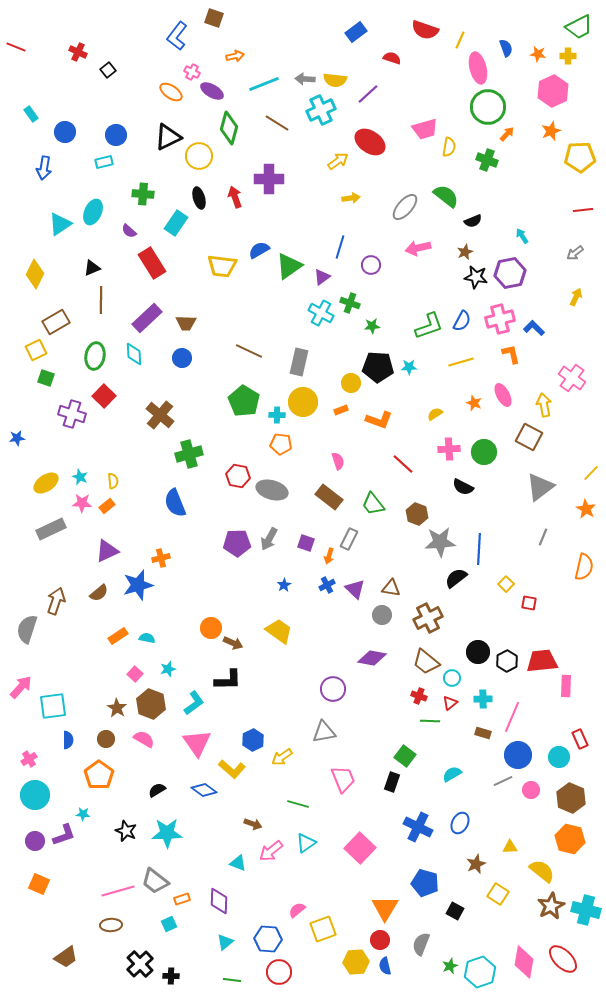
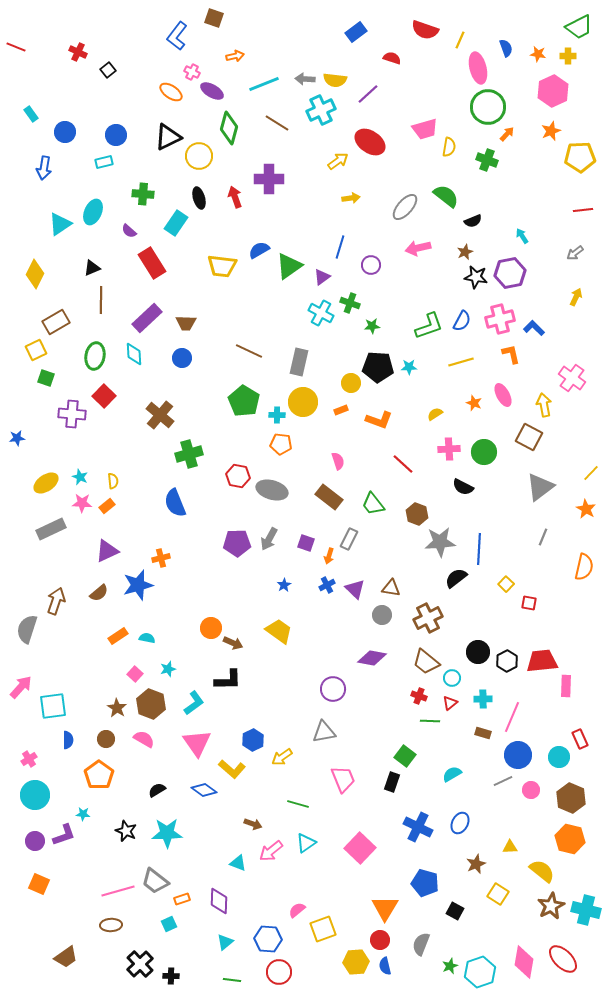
purple cross at (72, 414): rotated 12 degrees counterclockwise
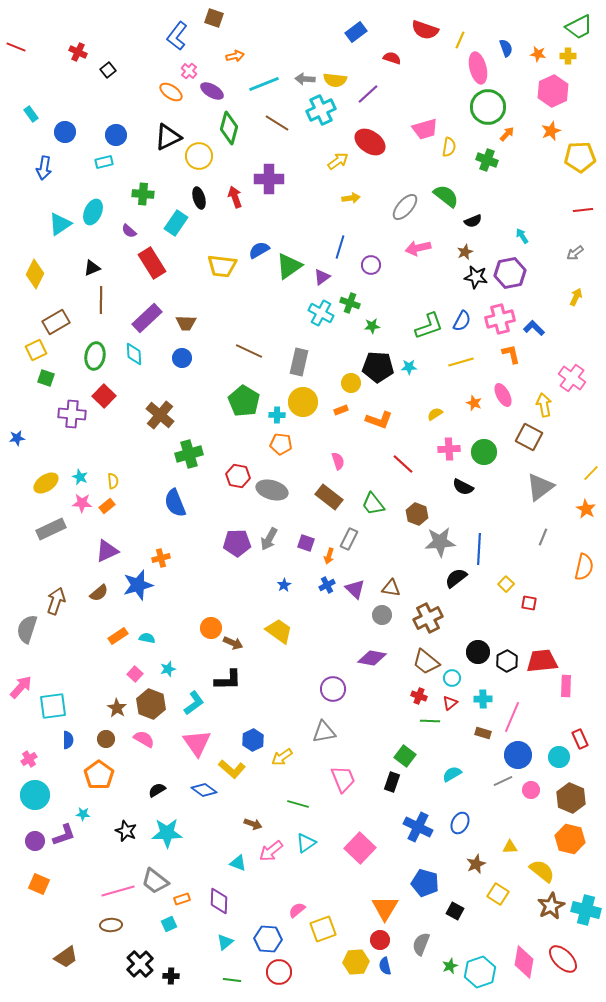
pink cross at (192, 72): moved 3 px left, 1 px up; rotated 14 degrees clockwise
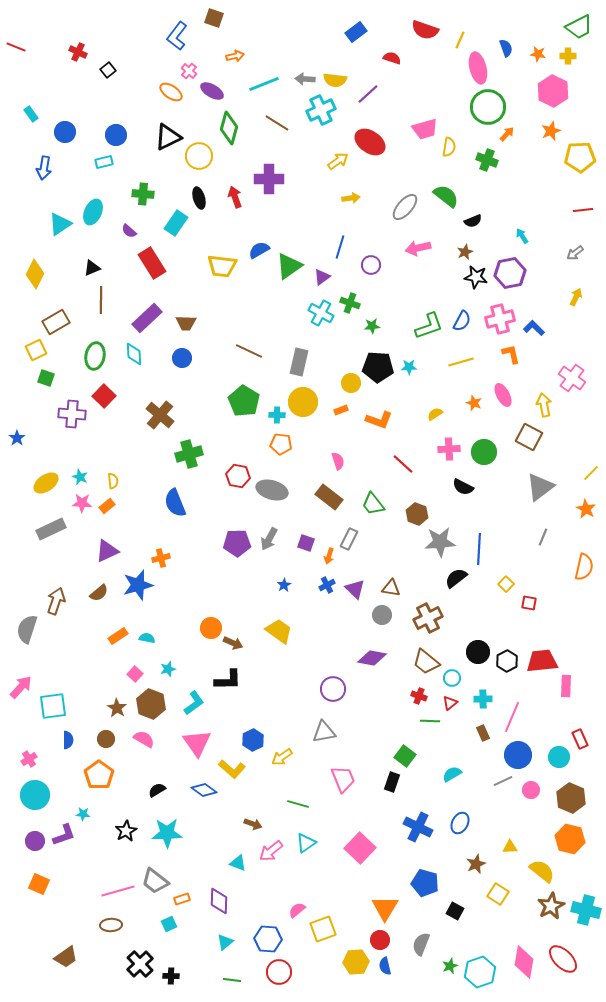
pink hexagon at (553, 91): rotated 8 degrees counterclockwise
blue star at (17, 438): rotated 28 degrees counterclockwise
brown rectangle at (483, 733): rotated 49 degrees clockwise
black star at (126, 831): rotated 20 degrees clockwise
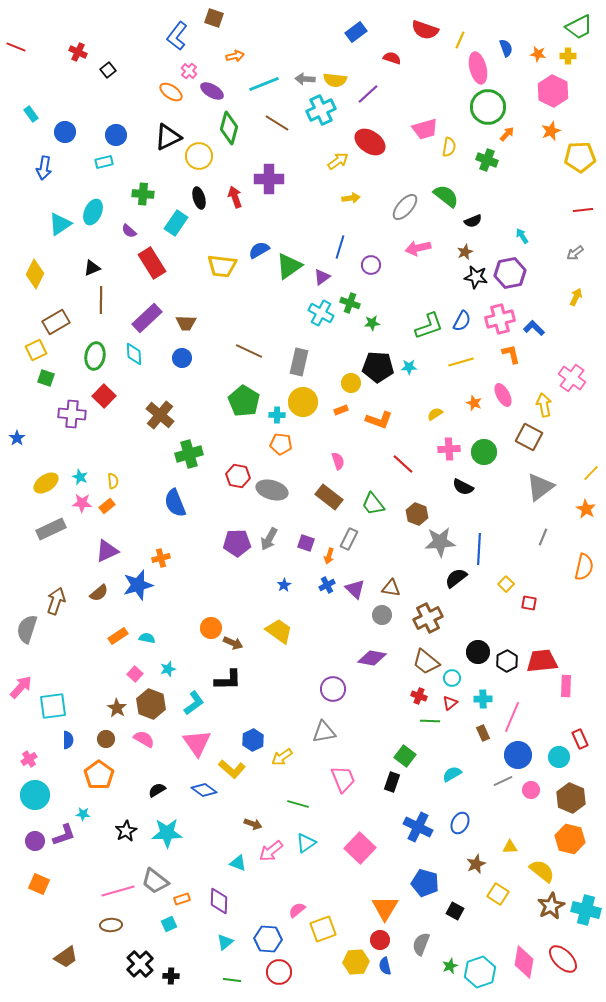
green star at (372, 326): moved 3 px up
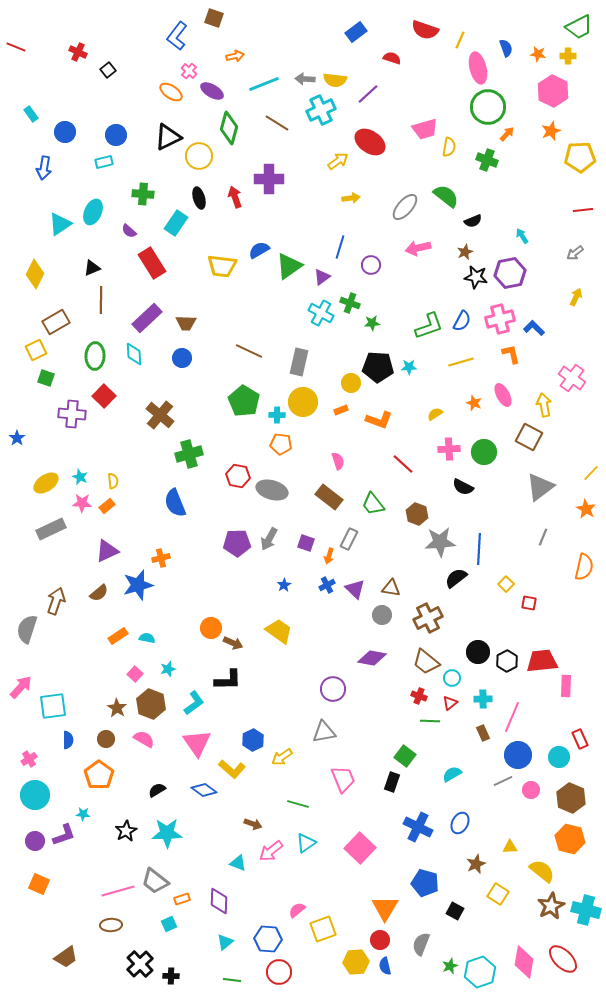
green ellipse at (95, 356): rotated 8 degrees counterclockwise
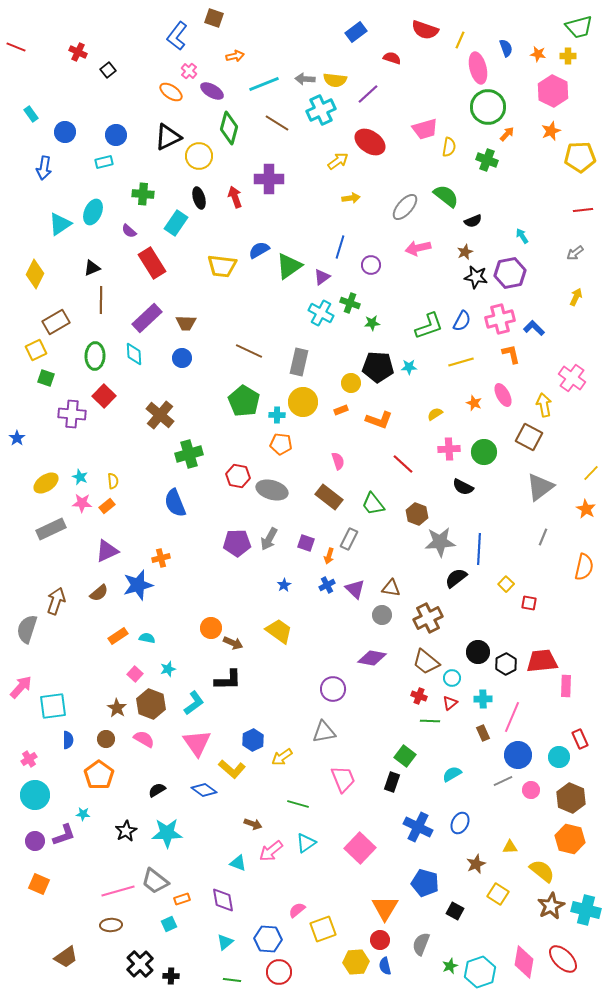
green trapezoid at (579, 27): rotated 12 degrees clockwise
black hexagon at (507, 661): moved 1 px left, 3 px down
purple diamond at (219, 901): moved 4 px right, 1 px up; rotated 12 degrees counterclockwise
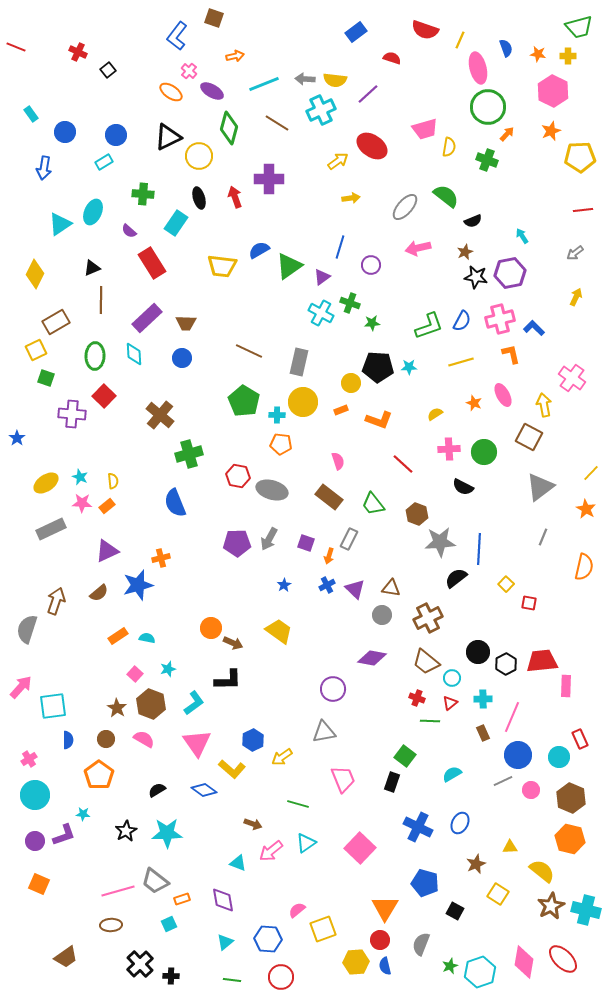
red ellipse at (370, 142): moved 2 px right, 4 px down
cyan rectangle at (104, 162): rotated 18 degrees counterclockwise
red cross at (419, 696): moved 2 px left, 2 px down
red circle at (279, 972): moved 2 px right, 5 px down
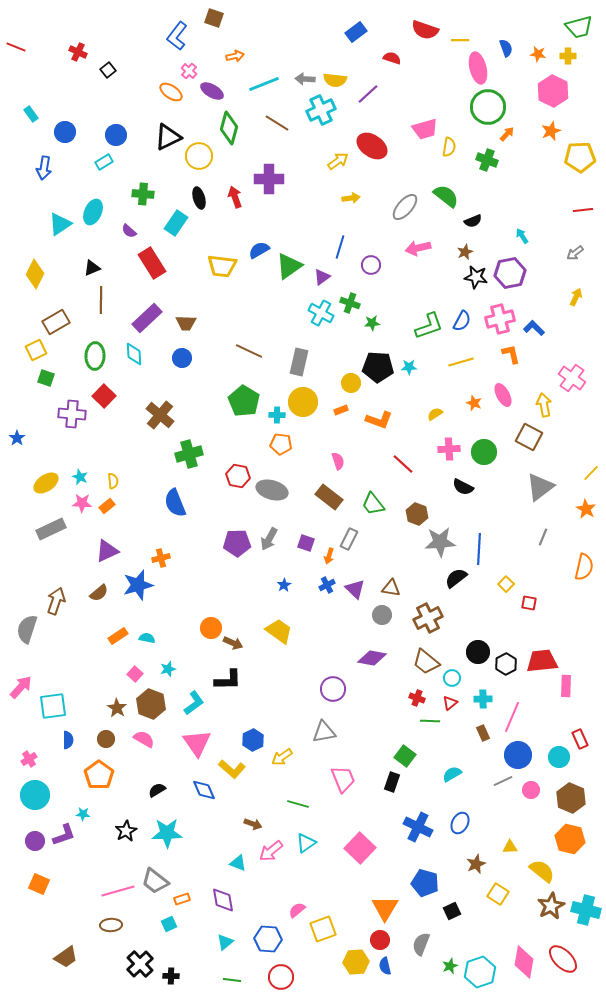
yellow line at (460, 40): rotated 66 degrees clockwise
blue diamond at (204, 790): rotated 30 degrees clockwise
black square at (455, 911): moved 3 px left; rotated 36 degrees clockwise
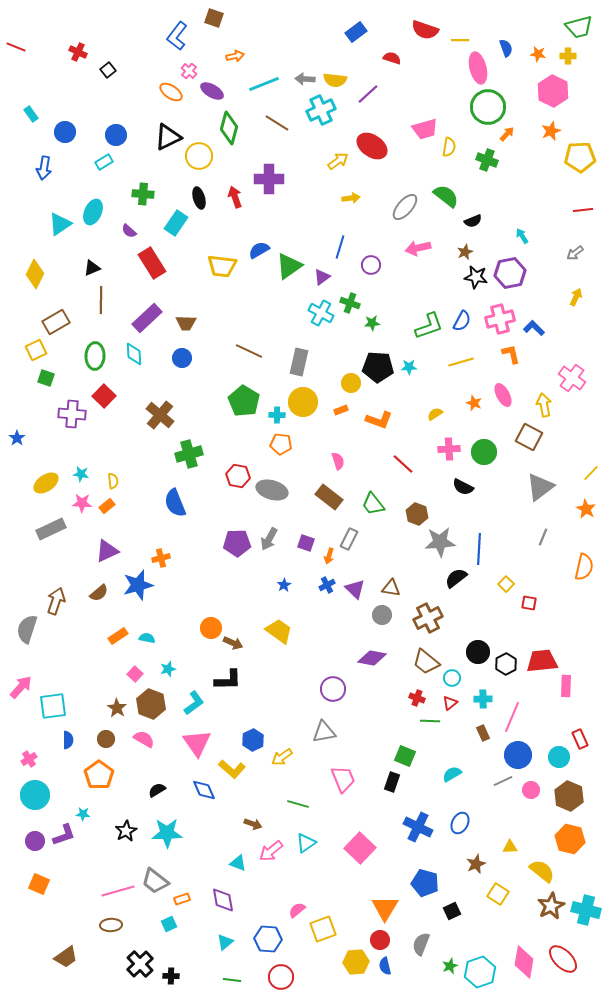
cyan star at (80, 477): moved 1 px right, 3 px up; rotated 14 degrees counterclockwise
green square at (405, 756): rotated 15 degrees counterclockwise
brown hexagon at (571, 798): moved 2 px left, 2 px up
